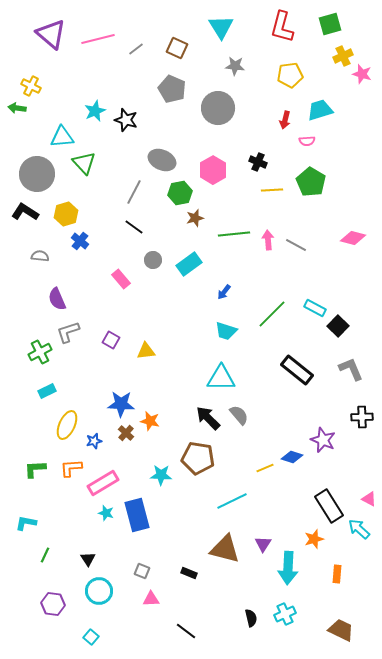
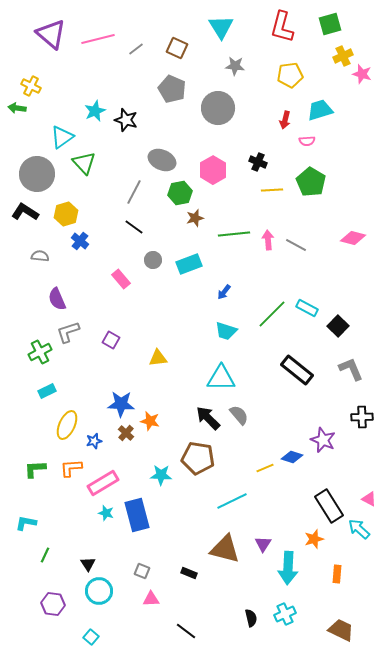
cyan triangle at (62, 137): rotated 30 degrees counterclockwise
cyan rectangle at (189, 264): rotated 15 degrees clockwise
cyan rectangle at (315, 308): moved 8 px left
yellow triangle at (146, 351): moved 12 px right, 7 px down
black triangle at (88, 559): moved 5 px down
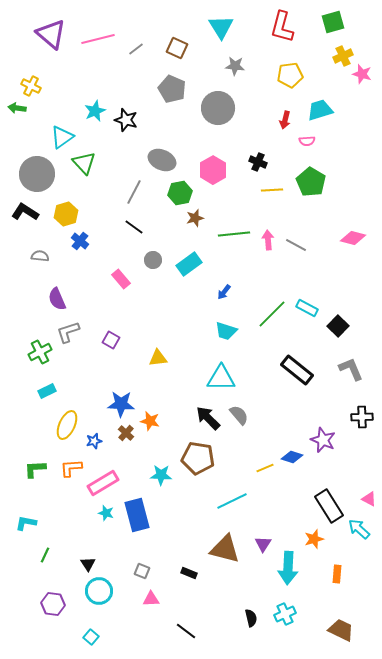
green square at (330, 24): moved 3 px right, 2 px up
cyan rectangle at (189, 264): rotated 15 degrees counterclockwise
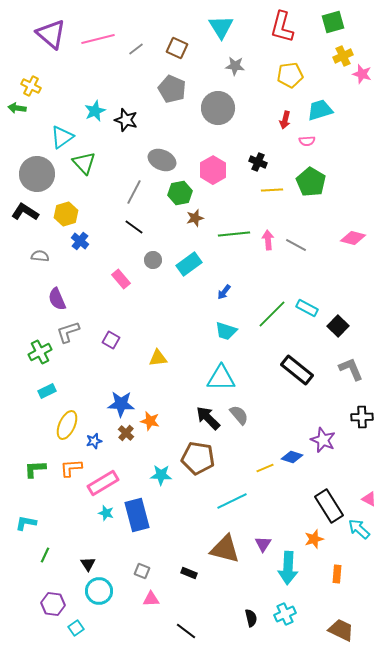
cyan square at (91, 637): moved 15 px left, 9 px up; rotated 14 degrees clockwise
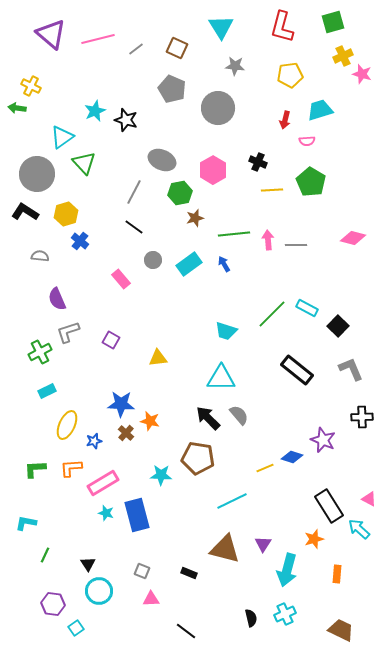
gray line at (296, 245): rotated 30 degrees counterclockwise
blue arrow at (224, 292): moved 28 px up; rotated 112 degrees clockwise
cyan arrow at (288, 568): moved 1 px left, 2 px down; rotated 12 degrees clockwise
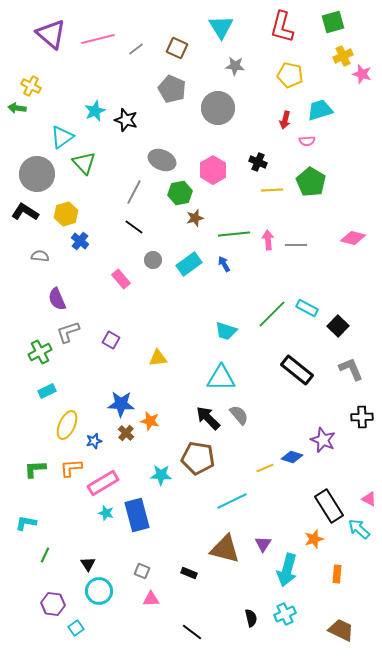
yellow pentagon at (290, 75): rotated 20 degrees clockwise
black line at (186, 631): moved 6 px right, 1 px down
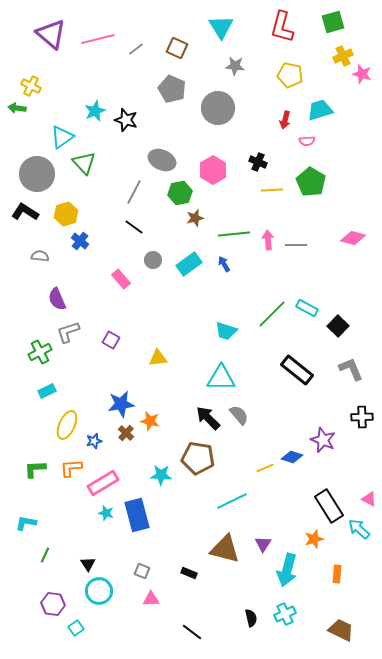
blue star at (121, 404): rotated 12 degrees counterclockwise
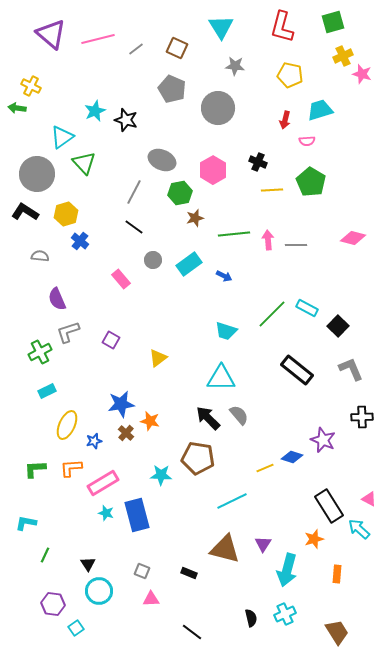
blue arrow at (224, 264): moved 12 px down; rotated 147 degrees clockwise
yellow triangle at (158, 358): rotated 30 degrees counterclockwise
brown trapezoid at (341, 630): moved 4 px left, 2 px down; rotated 32 degrees clockwise
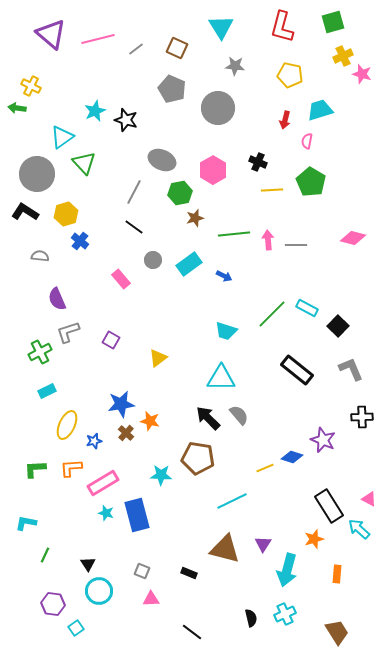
pink semicircle at (307, 141): rotated 105 degrees clockwise
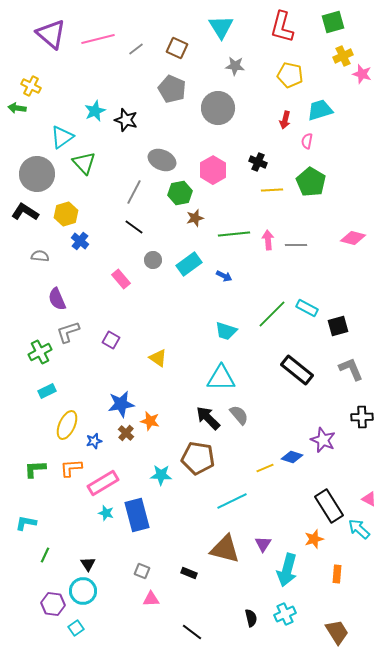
black square at (338, 326): rotated 30 degrees clockwise
yellow triangle at (158, 358): rotated 48 degrees counterclockwise
cyan circle at (99, 591): moved 16 px left
